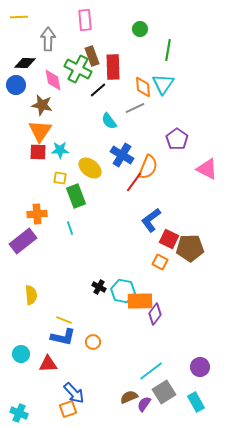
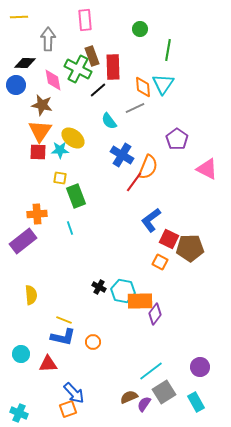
yellow ellipse at (90, 168): moved 17 px left, 30 px up
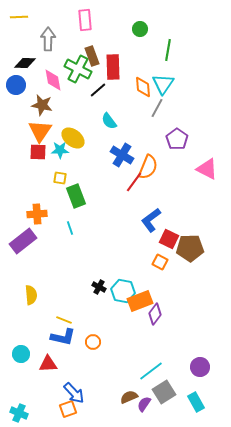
gray line at (135, 108): moved 22 px right; rotated 36 degrees counterclockwise
orange rectangle at (140, 301): rotated 20 degrees counterclockwise
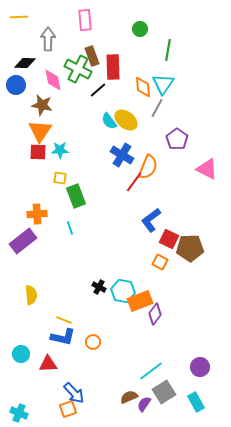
yellow ellipse at (73, 138): moved 53 px right, 18 px up
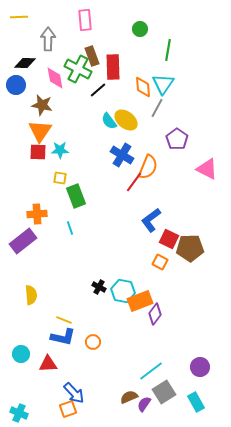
pink diamond at (53, 80): moved 2 px right, 2 px up
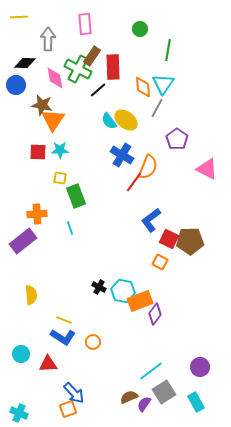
pink rectangle at (85, 20): moved 4 px down
brown rectangle at (92, 56): rotated 54 degrees clockwise
orange triangle at (40, 131): moved 13 px right, 11 px up
brown pentagon at (190, 248): moved 7 px up
blue L-shape at (63, 337): rotated 20 degrees clockwise
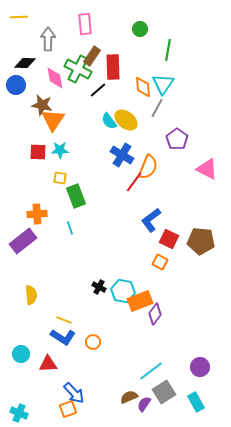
brown pentagon at (190, 241): moved 11 px right; rotated 8 degrees clockwise
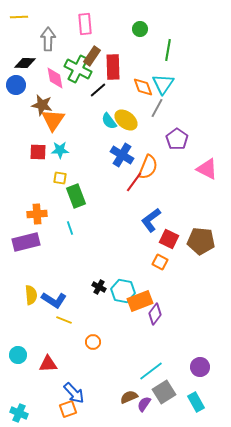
orange diamond at (143, 87): rotated 15 degrees counterclockwise
purple rectangle at (23, 241): moved 3 px right, 1 px down; rotated 24 degrees clockwise
blue L-shape at (63, 337): moved 9 px left, 37 px up
cyan circle at (21, 354): moved 3 px left, 1 px down
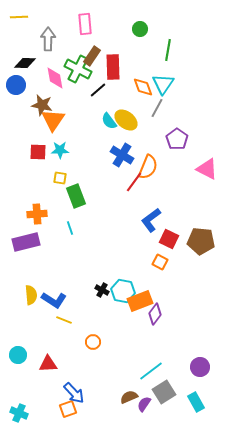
black cross at (99, 287): moved 3 px right, 3 px down
